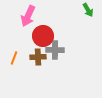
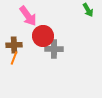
pink arrow: rotated 60 degrees counterclockwise
gray cross: moved 1 px left, 1 px up
brown cross: moved 24 px left, 12 px up
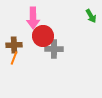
green arrow: moved 3 px right, 6 px down
pink arrow: moved 5 px right, 2 px down; rotated 35 degrees clockwise
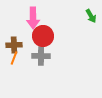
gray cross: moved 13 px left, 7 px down
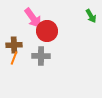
pink arrow: rotated 35 degrees counterclockwise
red circle: moved 4 px right, 5 px up
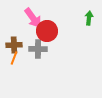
green arrow: moved 2 px left, 2 px down; rotated 144 degrees counterclockwise
gray cross: moved 3 px left, 7 px up
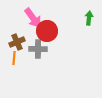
brown cross: moved 3 px right, 3 px up; rotated 21 degrees counterclockwise
orange line: rotated 16 degrees counterclockwise
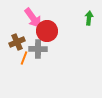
orange line: moved 10 px right; rotated 16 degrees clockwise
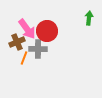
pink arrow: moved 6 px left, 11 px down
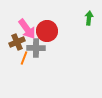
gray cross: moved 2 px left, 1 px up
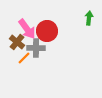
brown cross: rotated 28 degrees counterclockwise
orange line: rotated 24 degrees clockwise
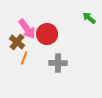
green arrow: rotated 56 degrees counterclockwise
red circle: moved 3 px down
gray cross: moved 22 px right, 15 px down
orange line: rotated 24 degrees counterclockwise
